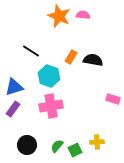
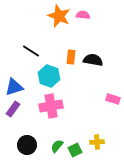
orange rectangle: rotated 24 degrees counterclockwise
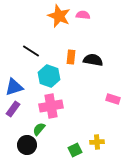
green semicircle: moved 18 px left, 17 px up
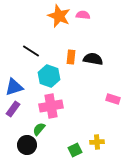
black semicircle: moved 1 px up
